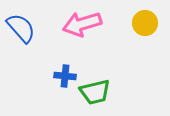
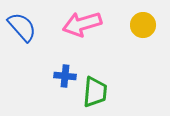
yellow circle: moved 2 px left, 2 px down
blue semicircle: moved 1 px right, 1 px up
green trapezoid: rotated 72 degrees counterclockwise
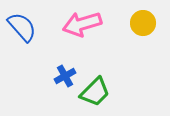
yellow circle: moved 2 px up
blue cross: rotated 35 degrees counterclockwise
green trapezoid: rotated 40 degrees clockwise
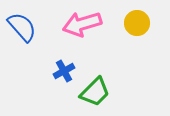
yellow circle: moved 6 px left
blue cross: moved 1 px left, 5 px up
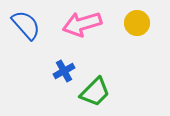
blue semicircle: moved 4 px right, 2 px up
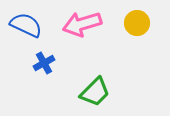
blue semicircle: rotated 24 degrees counterclockwise
blue cross: moved 20 px left, 8 px up
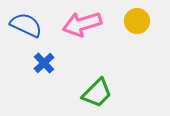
yellow circle: moved 2 px up
blue cross: rotated 15 degrees counterclockwise
green trapezoid: moved 2 px right, 1 px down
